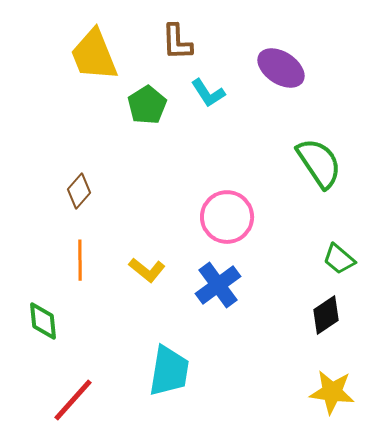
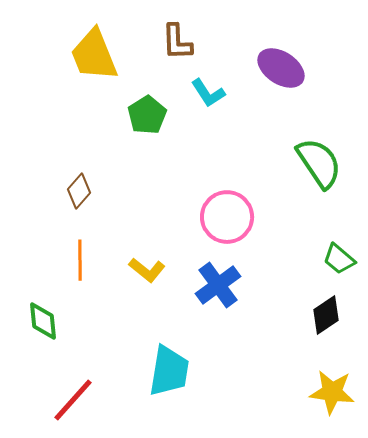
green pentagon: moved 10 px down
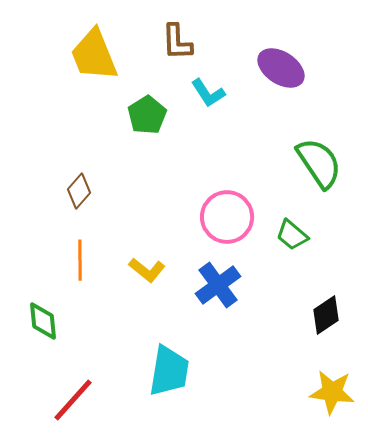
green trapezoid: moved 47 px left, 24 px up
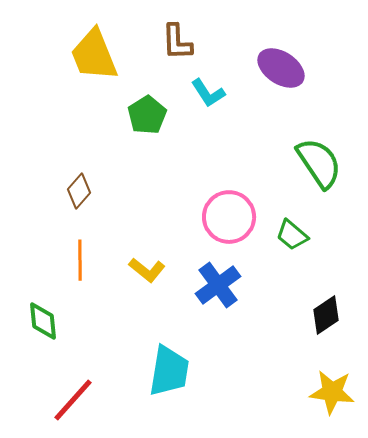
pink circle: moved 2 px right
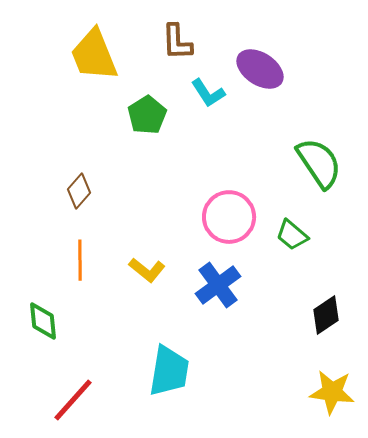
purple ellipse: moved 21 px left, 1 px down
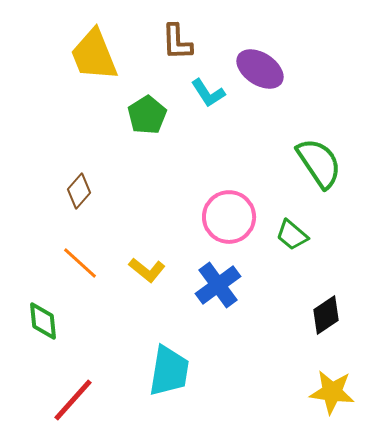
orange line: moved 3 px down; rotated 48 degrees counterclockwise
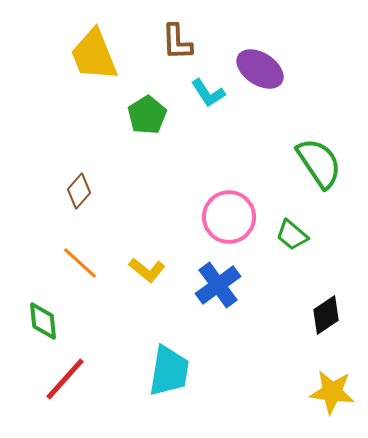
red line: moved 8 px left, 21 px up
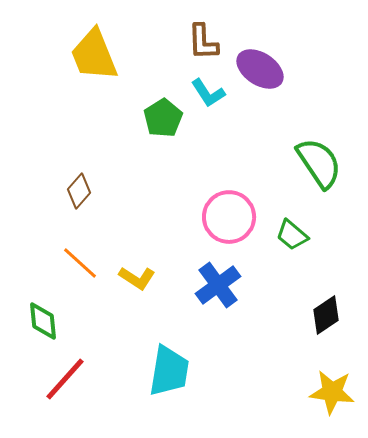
brown L-shape: moved 26 px right
green pentagon: moved 16 px right, 3 px down
yellow L-shape: moved 10 px left, 8 px down; rotated 6 degrees counterclockwise
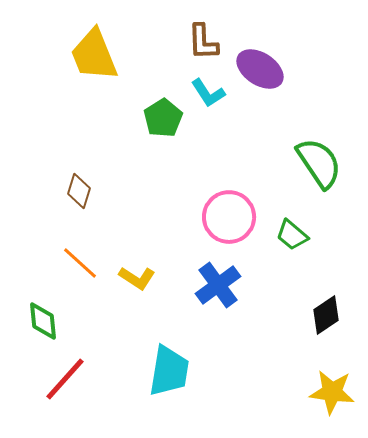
brown diamond: rotated 24 degrees counterclockwise
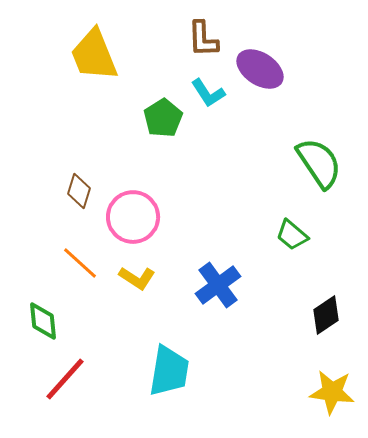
brown L-shape: moved 3 px up
pink circle: moved 96 px left
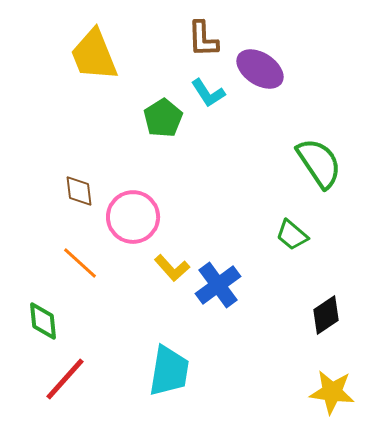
brown diamond: rotated 24 degrees counterclockwise
yellow L-shape: moved 35 px right, 10 px up; rotated 15 degrees clockwise
